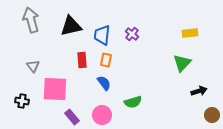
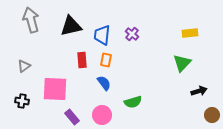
gray triangle: moved 9 px left; rotated 32 degrees clockwise
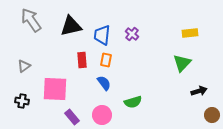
gray arrow: rotated 20 degrees counterclockwise
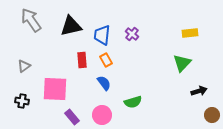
orange rectangle: rotated 40 degrees counterclockwise
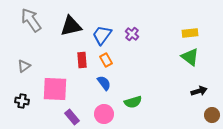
blue trapezoid: rotated 30 degrees clockwise
green triangle: moved 8 px right, 6 px up; rotated 36 degrees counterclockwise
pink circle: moved 2 px right, 1 px up
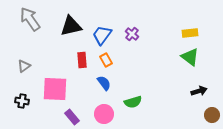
gray arrow: moved 1 px left, 1 px up
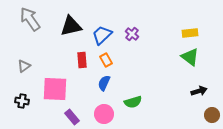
blue trapezoid: rotated 10 degrees clockwise
blue semicircle: rotated 119 degrees counterclockwise
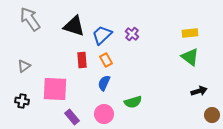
black triangle: moved 3 px right; rotated 30 degrees clockwise
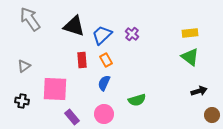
green semicircle: moved 4 px right, 2 px up
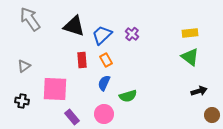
green semicircle: moved 9 px left, 4 px up
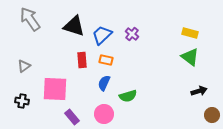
yellow rectangle: rotated 21 degrees clockwise
orange rectangle: rotated 48 degrees counterclockwise
